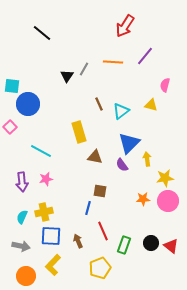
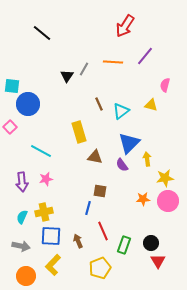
red triangle: moved 13 px left, 15 px down; rotated 21 degrees clockwise
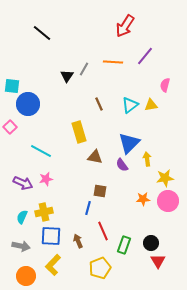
yellow triangle: rotated 24 degrees counterclockwise
cyan triangle: moved 9 px right, 6 px up
purple arrow: moved 1 px right, 1 px down; rotated 60 degrees counterclockwise
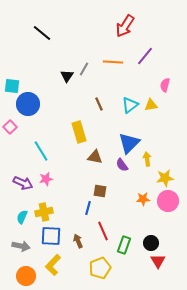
cyan line: rotated 30 degrees clockwise
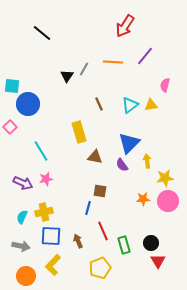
yellow arrow: moved 2 px down
green rectangle: rotated 36 degrees counterclockwise
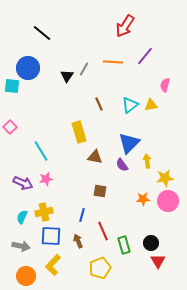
blue circle: moved 36 px up
blue line: moved 6 px left, 7 px down
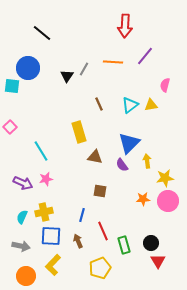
red arrow: rotated 30 degrees counterclockwise
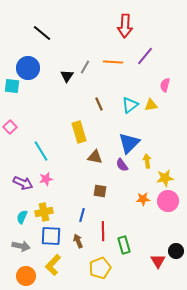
gray line: moved 1 px right, 2 px up
red line: rotated 24 degrees clockwise
black circle: moved 25 px right, 8 px down
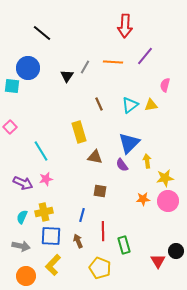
yellow pentagon: rotated 30 degrees counterclockwise
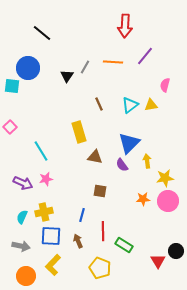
green rectangle: rotated 42 degrees counterclockwise
